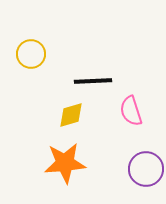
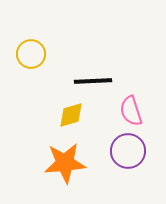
purple circle: moved 18 px left, 18 px up
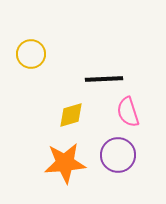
black line: moved 11 px right, 2 px up
pink semicircle: moved 3 px left, 1 px down
purple circle: moved 10 px left, 4 px down
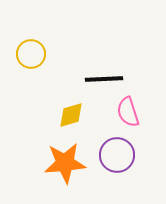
purple circle: moved 1 px left
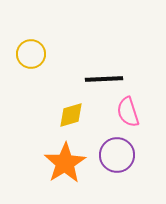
orange star: rotated 27 degrees counterclockwise
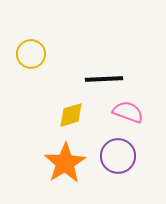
pink semicircle: rotated 128 degrees clockwise
purple circle: moved 1 px right, 1 px down
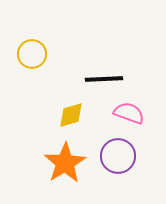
yellow circle: moved 1 px right
pink semicircle: moved 1 px right, 1 px down
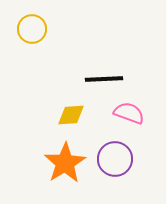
yellow circle: moved 25 px up
yellow diamond: rotated 12 degrees clockwise
purple circle: moved 3 px left, 3 px down
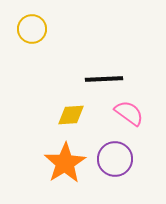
pink semicircle: rotated 16 degrees clockwise
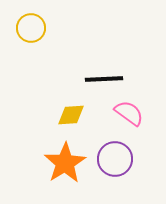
yellow circle: moved 1 px left, 1 px up
